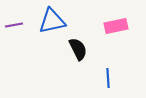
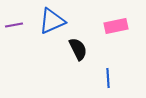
blue triangle: rotated 12 degrees counterclockwise
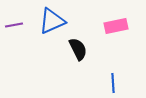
blue line: moved 5 px right, 5 px down
